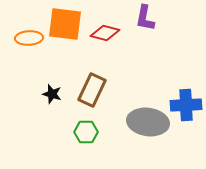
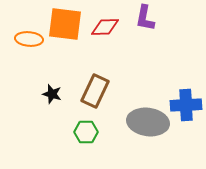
red diamond: moved 6 px up; rotated 16 degrees counterclockwise
orange ellipse: moved 1 px down; rotated 8 degrees clockwise
brown rectangle: moved 3 px right, 1 px down
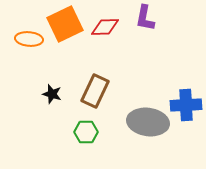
orange square: rotated 33 degrees counterclockwise
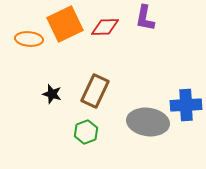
green hexagon: rotated 20 degrees counterclockwise
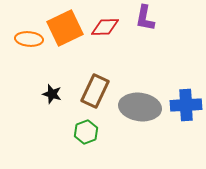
orange square: moved 4 px down
gray ellipse: moved 8 px left, 15 px up
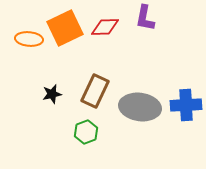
black star: rotated 30 degrees counterclockwise
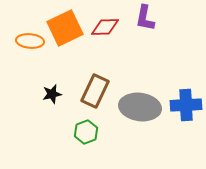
orange ellipse: moved 1 px right, 2 px down
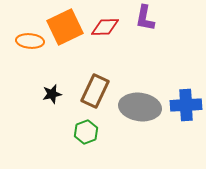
orange square: moved 1 px up
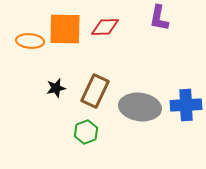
purple L-shape: moved 14 px right
orange square: moved 2 px down; rotated 27 degrees clockwise
black star: moved 4 px right, 6 px up
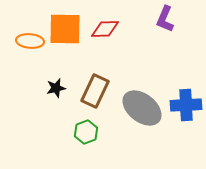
purple L-shape: moved 6 px right, 1 px down; rotated 12 degrees clockwise
red diamond: moved 2 px down
gray ellipse: moved 2 px right, 1 px down; rotated 30 degrees clockwise
